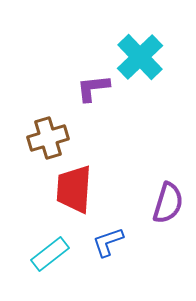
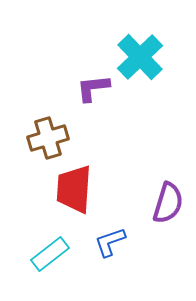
blue L-shape: moved 2 px right
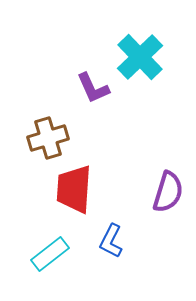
purple L-shape: rotated 108 degrees counterclockwise
purple semicircle: moved 11 px up
blue L-shape: moved 1 px right, 1 px up; rotated 44 degrees counterclockwise
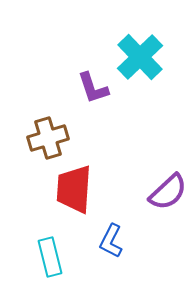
purple L-shape: rotated 6 degrees clockwise
purple semicircle: rotated 30 degrees clockwise
cyan rectangle: moved 3 px down; rotated 66 degrees counterclockwise
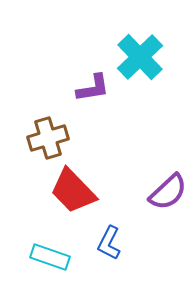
purple L-shape: rotated 81 degrees counterclockwise
red trapezoid: moved 1 px left, 2 px down; rotated 48 degrees counterclockwise
blue L-shape: moved 2 px left, 2 px down
cyan rectangle: rotated 57 degrees counterclockwise
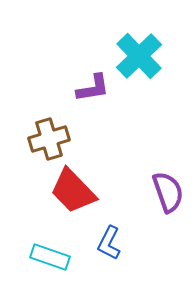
cyan cross: moved 1 px left, 1 px up
brown cross: moved 1 px right, 1 px down
purple semicircle: rotated 66 degrees counterclockwise
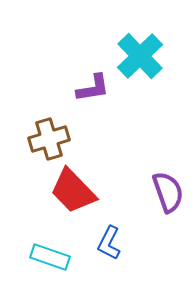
cyan cross: moved 1 px right
